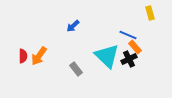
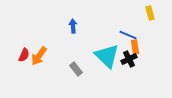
blue arrow: rotated 128 degrees clockwise
orange rectangle: rotated 32 degrees clockwise
red semicircle: moved 1 px right, 1 px up; rotated 24 degrees clockwise
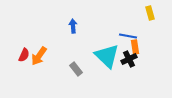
blue line: moved 1 px down; rotated 12 degrees counterclockwise
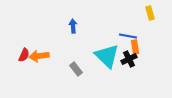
orange arrow: rotated 48 degrees clockwise
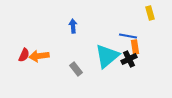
cyan triangle: rotated 36 degrees clockwise
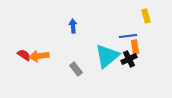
yellow rectangle: moved 4 px left, 3 px down
blue line: rotated 18 degrees counterclockwise
red semicircle: rotated 80 degrees counterclockwise
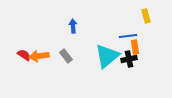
black cross: rotated 14 degrees clockwise
gray rectangle: moved 10 px left, 13 px up
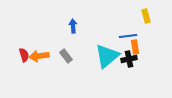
red semicircle: rotated 40 degrees clockwise
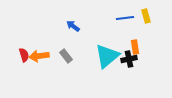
blue arrow: rotated 48 degrees counterclockwise
blue line: moved 3 px left, 18 px up
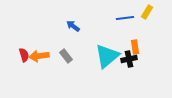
yellow rectangle: moved 1 px right, 4 px up; rotated 48 degrees clockwise
